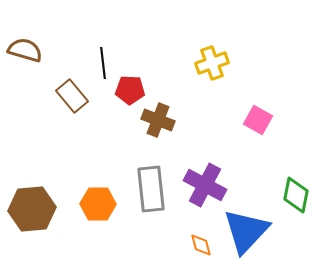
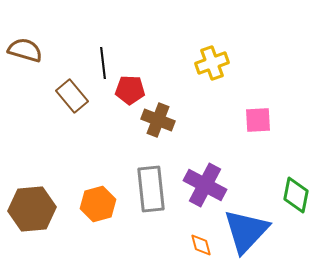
pink square: rotated 32 degrees counterclockwise
orange hexagon: rotated 16 degrees counterclockwise
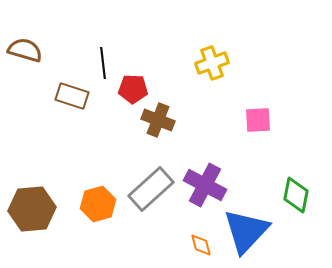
red pentagon: moved 3 px right, 1 px up
brown rectangle: rotated 32 degrees counterclockwise
gray rectangle: rotated 54 degrees clockwise
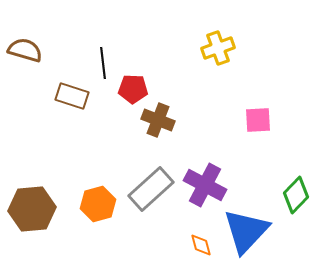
yellow cross: moved 6 px right, 15 px up
green diamond: rotated 33 degrees clockwise
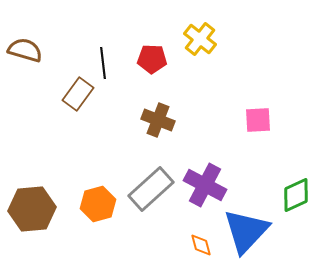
yellow cross: moved 18 px left, 9 px up; rotated 32 degrees counterclockwise
red pentagon: moved 19 px right, 30 px up
brown rectangle: moved 6 px right, 2 px up; rotated 72 degrees counterclockwise
green diamond: rotated 21 degrees clockwise
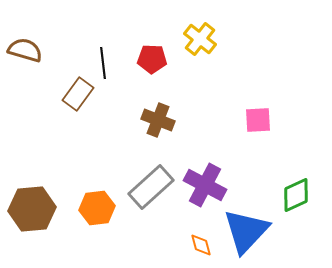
gray rectangle: moved 2 px up
orange hexagon: moved 1 px left, 4 px down; rotated 8 degrees clockwise
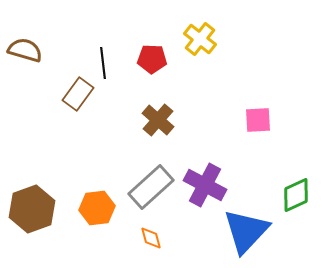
brown cross: rotated 20 degrees clockwise
brown hexagon: rotated 15 degrees counterclockwise
orange diamond: moved 50 px left, 7 px up
